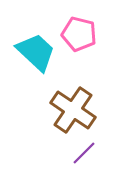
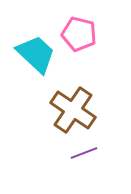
cyan trapezoid: moved 2 px down
purple line: rotated 24 degrees clockwise
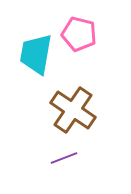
cyan trapezoid: rotated 123 degrees counterclockwise
purple line: moved 20 px left, 5 px down
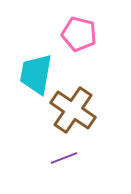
cyan trapezoid: moved 20 px down
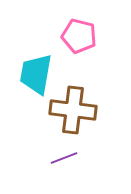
pink pentagon: moved 2 px down
brown cross: rotated 27 degrees counterclockwise
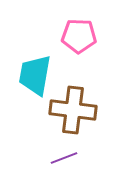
pink pentagon: rotated 12 degrees counterclockwise
cyan trapezoid: moved 1 px left, 1 px down
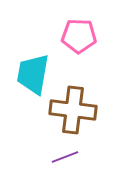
cyan trapezoid: moved 2 px left, 1 px up
purple line: moved 1 px right, 1 px up
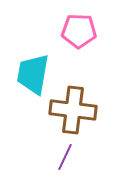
pink pentagon: moved 5 px up
purple line: rotated 44 degrees counterclockwise
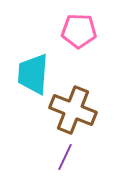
cyan trapezoid: rotated 6 degrees counterclockwise
brown cross: rotated 15 degrees clockwise
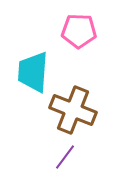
cyan trapezoid: moved 2 px up
purple line: rotated 12 degrees clockwise
